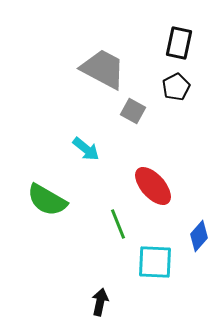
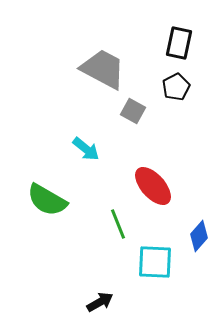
black arrow: rotated 48 degrees clockwise
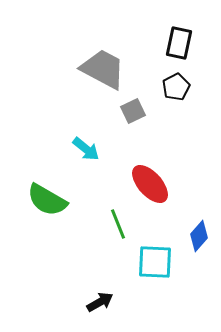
gray square: rotated 35 degrees clockwise
red ellipse: moved 3 px left, 2 px up
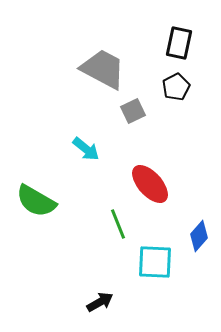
green semicircle: moved 11 px left, 1 px down
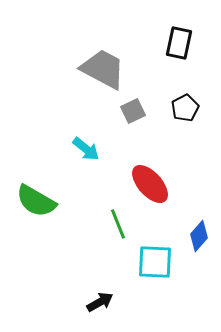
black pentagon: moved 9 px right, 21 px down
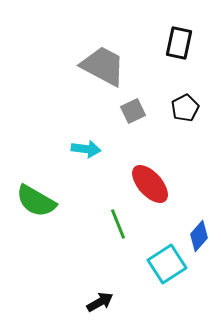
gray trapezoid: moved 3 px up
cyan arrow: rotated 32 degrees counterclockwise
cyan square: moved 12 px right, 2 px down; rotated 36 degrees counterclockwise
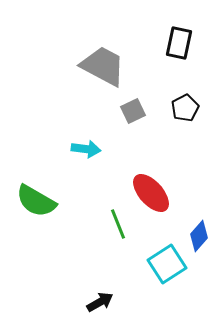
red ellipse: moved 1 px right, 9 px down
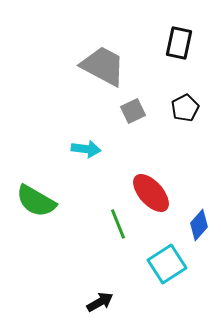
blue diamond: moved 11 px up
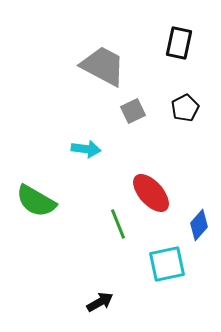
cyan square: rotated 21 degrees clockwise
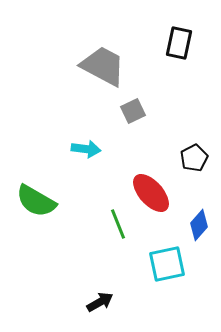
black pentagon: moved 9 px right, 50 px down
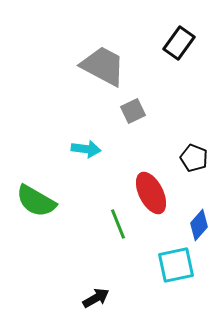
black rectangle: rotated 24 degrees clockwise
black pentagon: rotated 24 degrees counterclockwise
red ellipse: rotated 15 degrees clockwise
cyan square: moved 9 px right, 1 px down
black arrow: moved 4 px left, 4 px up
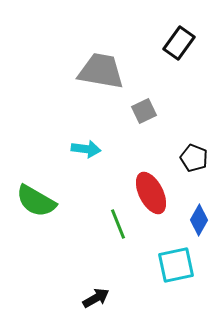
gray trapezoid: moved 2 px left, 5 px down; rotated 18 degrees counterclockwise
gray square: moved 11 px right
blue diamond: moved 5 px up; rotated 12 degrees counterclockwise
